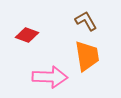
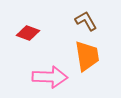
red diamond: moved 1 px right, 2 px up
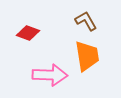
pink arrow: moved 2 px up
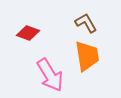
brown L-shape: moved 2 px down
pink arrow: rotated 56 degrees clockwise
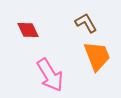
red diamond: moved 3 px up; rotated 45 degrees clockwise
orange trapezoid: moved 10 px right; rotated 12 degrees counterclockwise
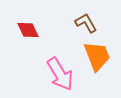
pink arrow: moved 10 px right, 1 px up
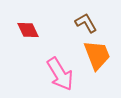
orange trapezoid: moved 1 px up
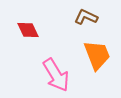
brown L-shape: moved 6 px up; rotated 35 degrees counterclockwise
pink arrow: moved 4 px left, 1 px down
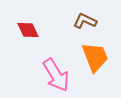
brown L-shape: moved 1 px left, 4 px down
orange trapezoid: moved 2 px left, 2 px down
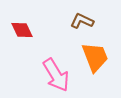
brown L-shape: moved 3 px left
red diamond: moved 6 px left
